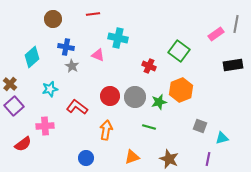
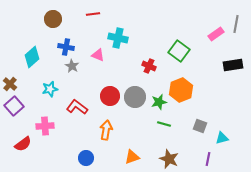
green line: moved 15 px right, 3 px up
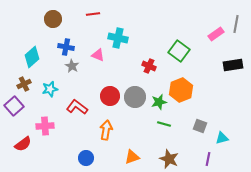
brown cross: moved 14 px right; rotated 24 degrees clockwise
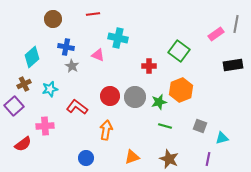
red cross: rotated 24 degrees counterclockwise
green line: moved 1 px right, 2 px down
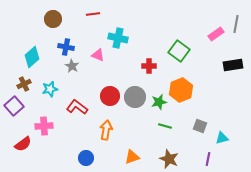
pink cross: moved 1 px left
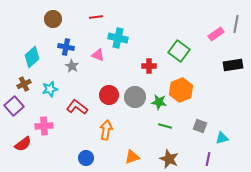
red line: moved 3 px right, 3 px down
red circle: moved 1 px left, 1 px up
green star: rotated 21 degrees clockwise
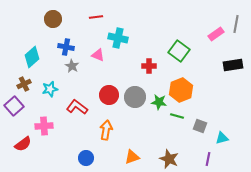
green line: moved 12 px right, 10 px up
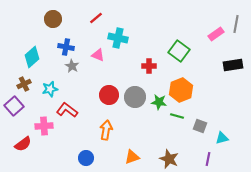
red line: moved 1 px down; rotated 32 degrees counterclockwise
red L-shape: moved 10 px left, 3 px down
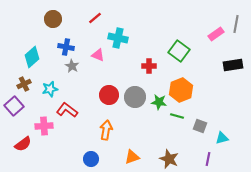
red line: moved 1 px left
blue circle: moved 5 px right, 1 px down
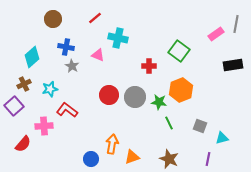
green line: moved 8 px left, 7 px down; rotated 48 degrees clockwise
orange arrow: moved 6 px right, 14 px down
red semicircle: rotated 12 degrees counterclockwise
